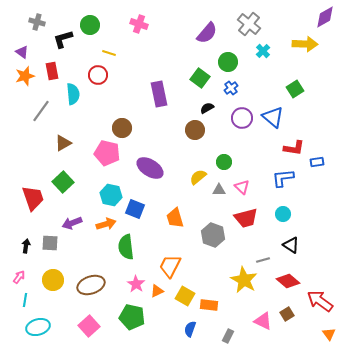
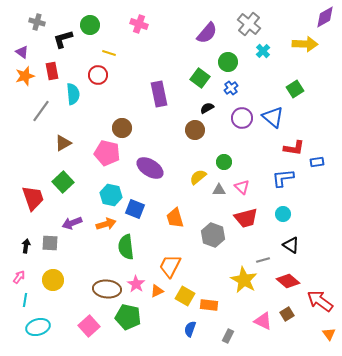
brown ellipse at (91, 285): moved 16 px right, 4 px down; rotated 24 degrees clockwise
green pentagon at (132, 317): moved 4 px left
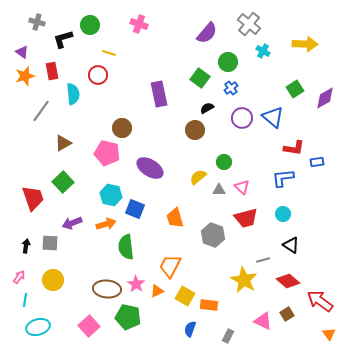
purple diamond at (325, 17): moved 81 px down
cyan cross at (263, 51): rotated 16 degrees counterclockwise
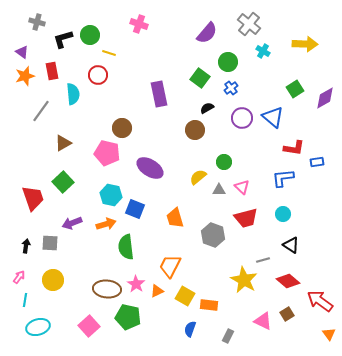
green circle at (90, 25): moved 10 px down
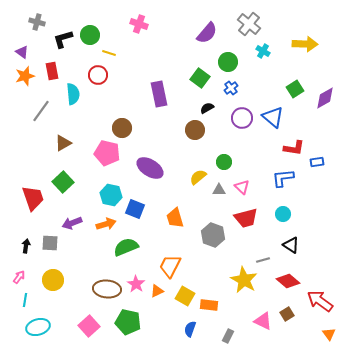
green semicircle at (126, 247): rotated 75 degrees clockwise
green pentagon at (128, 317): moved 5 px down
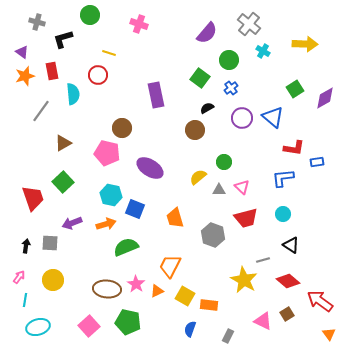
green circle at (90, 35): moved 20 px up
green circle at (228, 62): moved 1 px right, 2 px up
purple rectangle at (159, 94): moved 3 px left, 1 px down
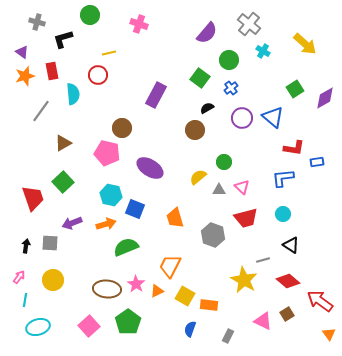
yellow arrow at (305, 44): rotated 40 degrees clockwise
yellow line at (109, 53): rotated 32 degrees counterclockwise
purple rectangle at (156, 95): rotated 40 degrees clockwise
green pentagon at (128, 322): rotated 25 degrees clockwise
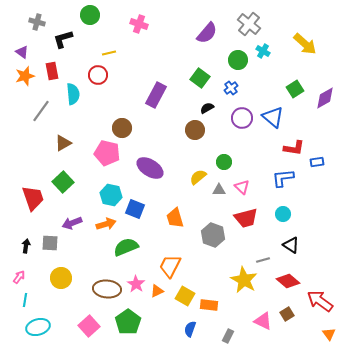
green circle at (229, 60): moved 9 px right
yellow circle at (53, 280): moved 8 px right, 2 px up
